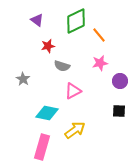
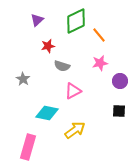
purple triangle: rotated 40 degrees clockwise
pink rectangle: moved 14 px left
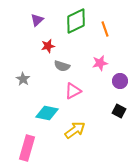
orange line: moved 6 px right, 6 px up; rotated 21 degrees clockwise
black square: rotated 24 degrees clockwise
pink rectangle: moved 1 px left, 1 px down
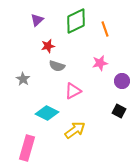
gray semicircle: moved 5 px left
purple circle: moved 2 px right
cyan diamond: rotated 15 degrees clockwise
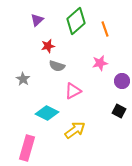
green diamond: rotated 16 degrees counterclockwise
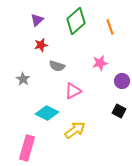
orange line: moved 5 px right, 2 px up
red star: moved 7 px left, 1 px up
